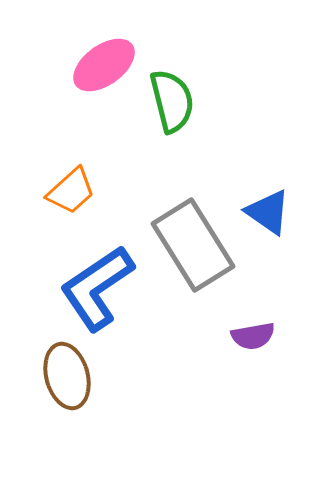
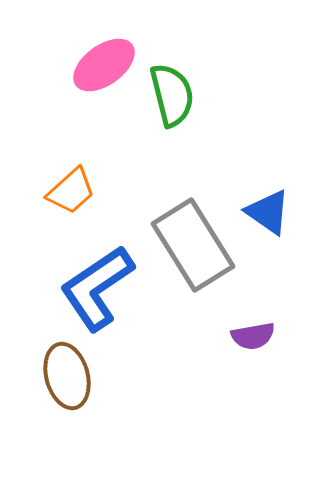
green semicircle: moved 6 px up
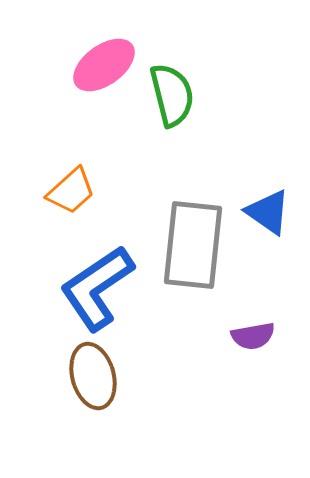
gray rectangle: rotated 38 degrees clockwise
brown ellipse: moved 26 px right
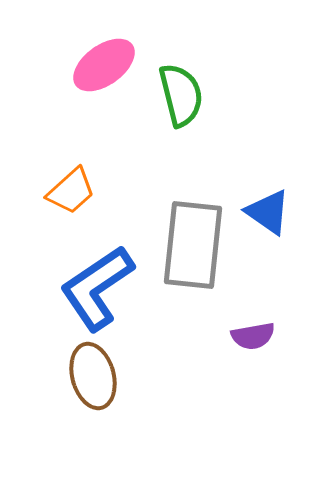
green semicircle: moved 9 px right
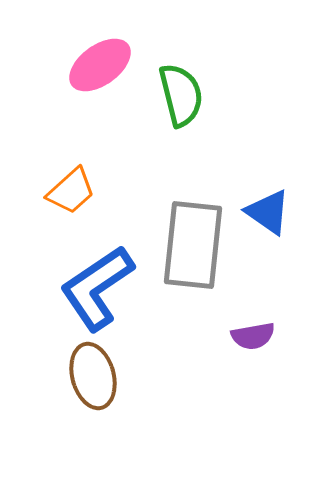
pink ellipse: moved 4 px left
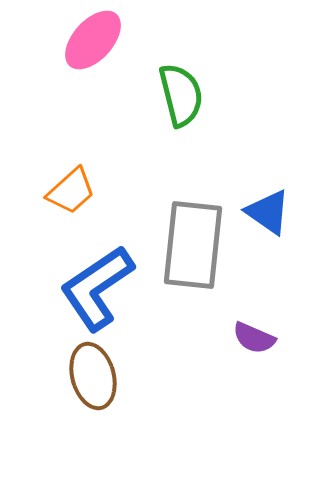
pink ellipse: moved 7 px left, 25 px up; rotated 12 degrees counterclockwise
purple semicircle: moved 1 px right, 2 px down; rotated 33 degrees clockwise
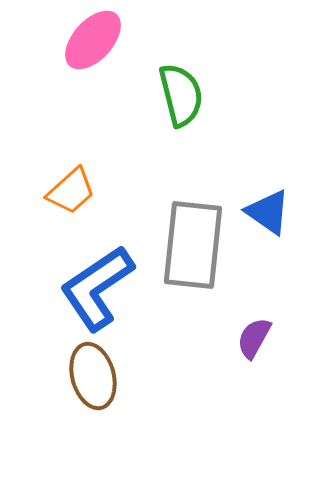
purple semicircle: rotated 96 degrees clockwise
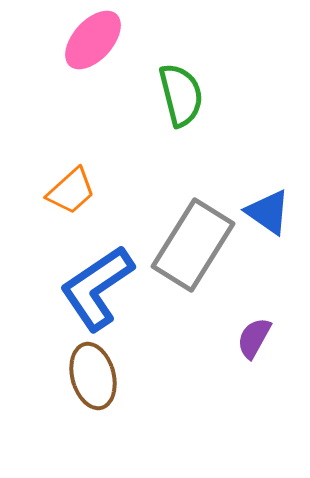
gray rectangle: rotated 26 degrees clockwise
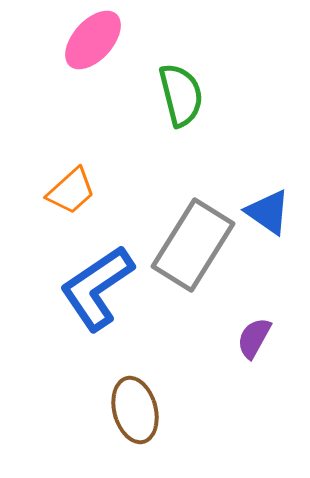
brown ellipse: moved 42 px right, 34 px down
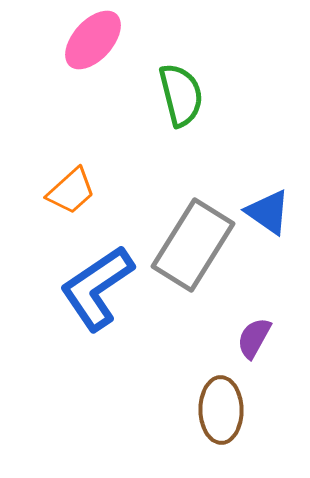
brown ellipse: moved 86 px right; rotated 14 degrees clockwise
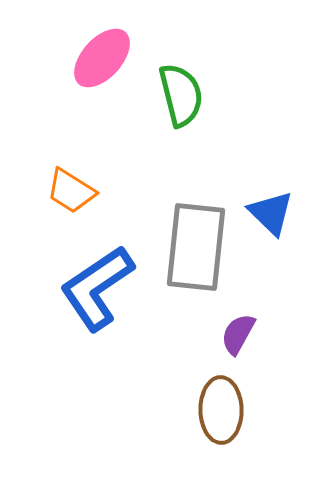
pink ellipse: moved 9 px right, 18 px down
orange trapezoid: rotated 74 degrees clockwise
blue triangle: moved 3 px right, 1 px down; rotated 9 degrees clockwise
gray rectangle: moved 3 px right, 2 px down; rotated 26 degrees counterclockwise
purple semicircle: moved 16 px left, 4 px up
